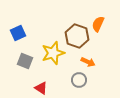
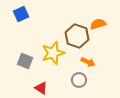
orange semicircle: rotated 49 degrees clockwise
blue square: moved 3 px right, 19 px up
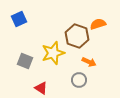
blue square: moved 2 px left, 5 px down
orange arrow: moved 1 px right
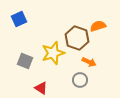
orange semicircle: moved 2 px down
brown hexagon: moved 2 px down
gray circle: moved 1 px right
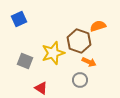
brown hexagon: moved 2 px right, 3 px down
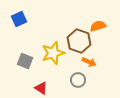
gray circle: moved 2 px left
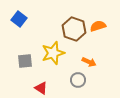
blue square: rotated 28 degrees counterclockwise
brown hexagon: moved 5 px left, 12 px up
gray square: rotated 28 degrees counterclockwise
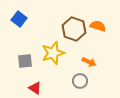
orange semicircle: rotated 35 degrees clockwise
gray circle: moved 2 px right, 1 px down
red triangle: moved 6 px left
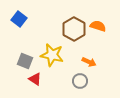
brown hexagon: rotated 10 degrees clockwise
yellow star: moved 1 px left, 2 px down; rotated 30 degrees clockwise
gray square: rotated 28 degrees clockwise
red triangle: moved 9 px up
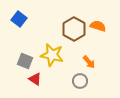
orange arrow: rotated 24 degrees clockwise
